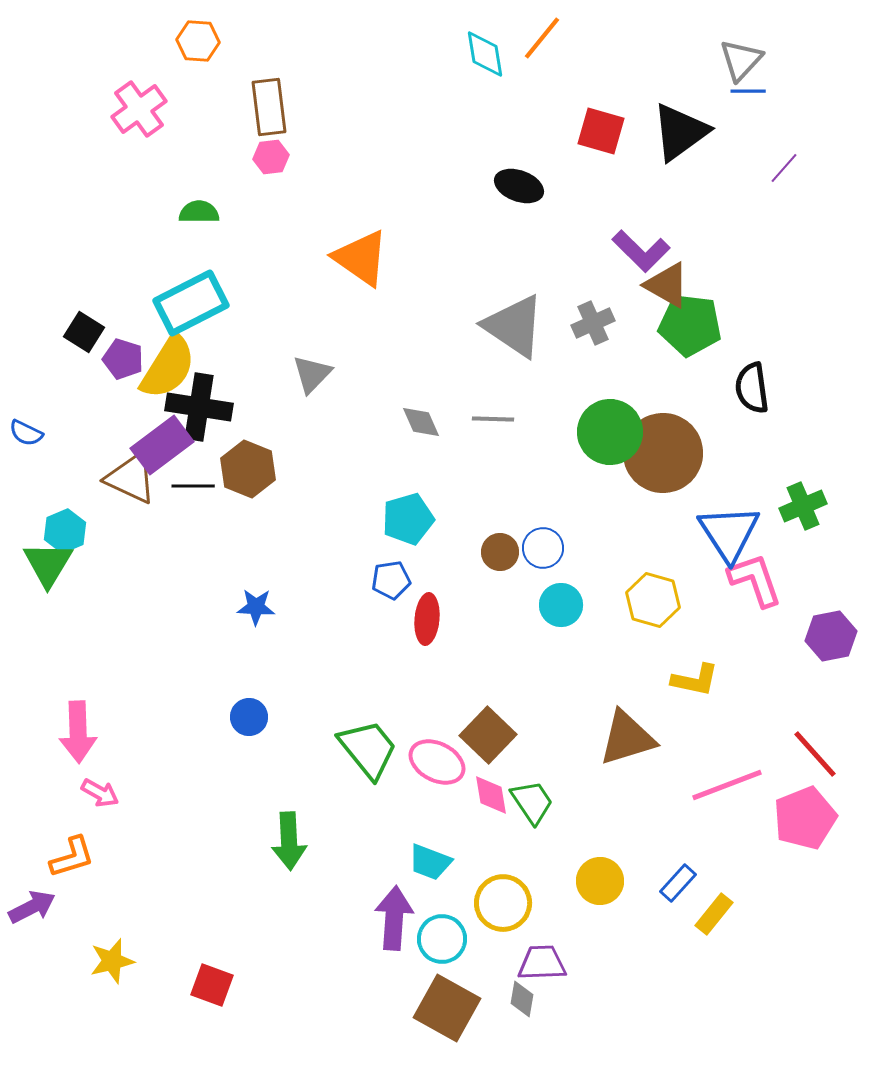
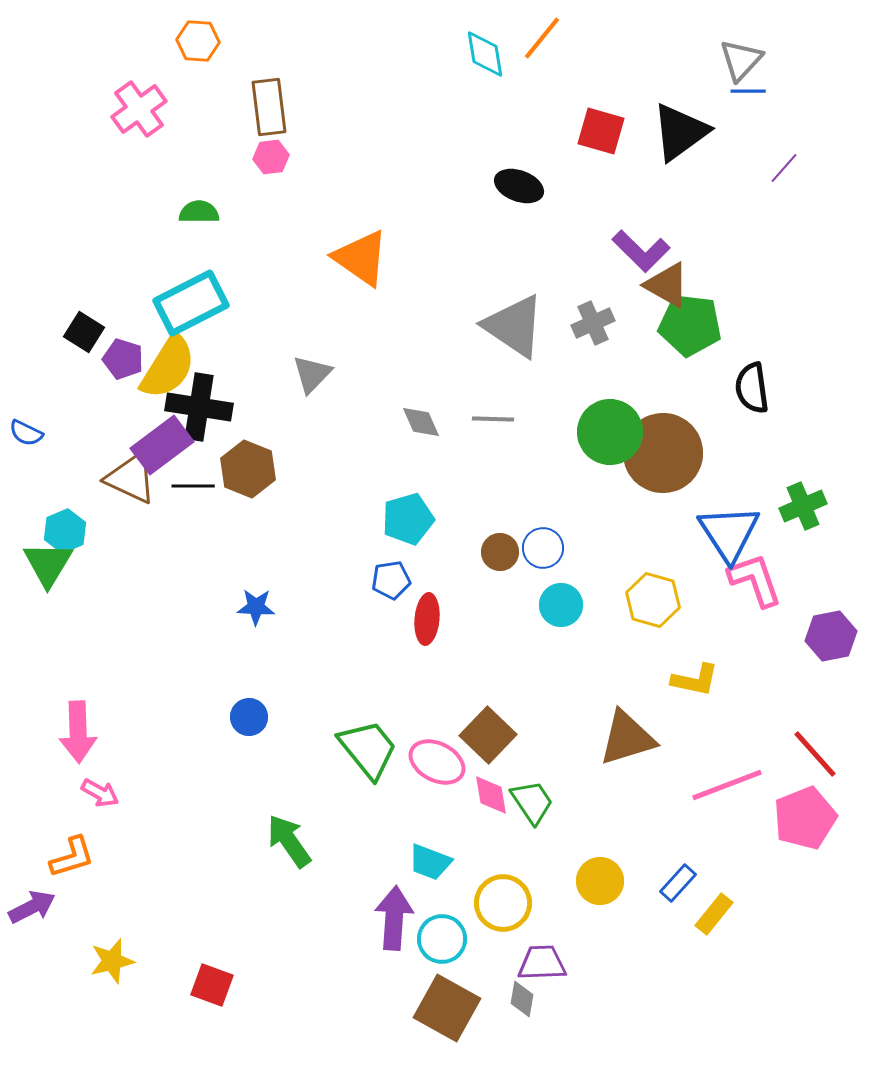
green arrow at (289, 841): rotated 148 degrees clockwise
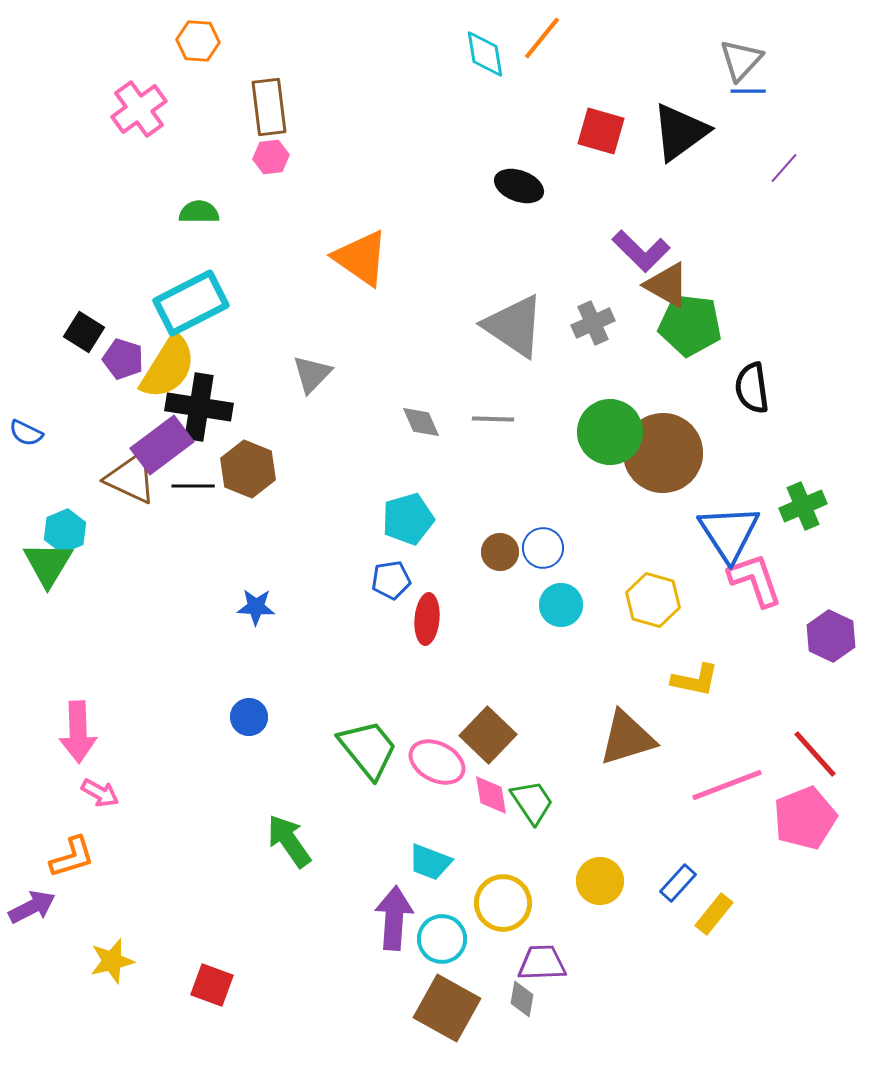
purple hexagon at (831, 636): rotated 24 degrees counterclockwise
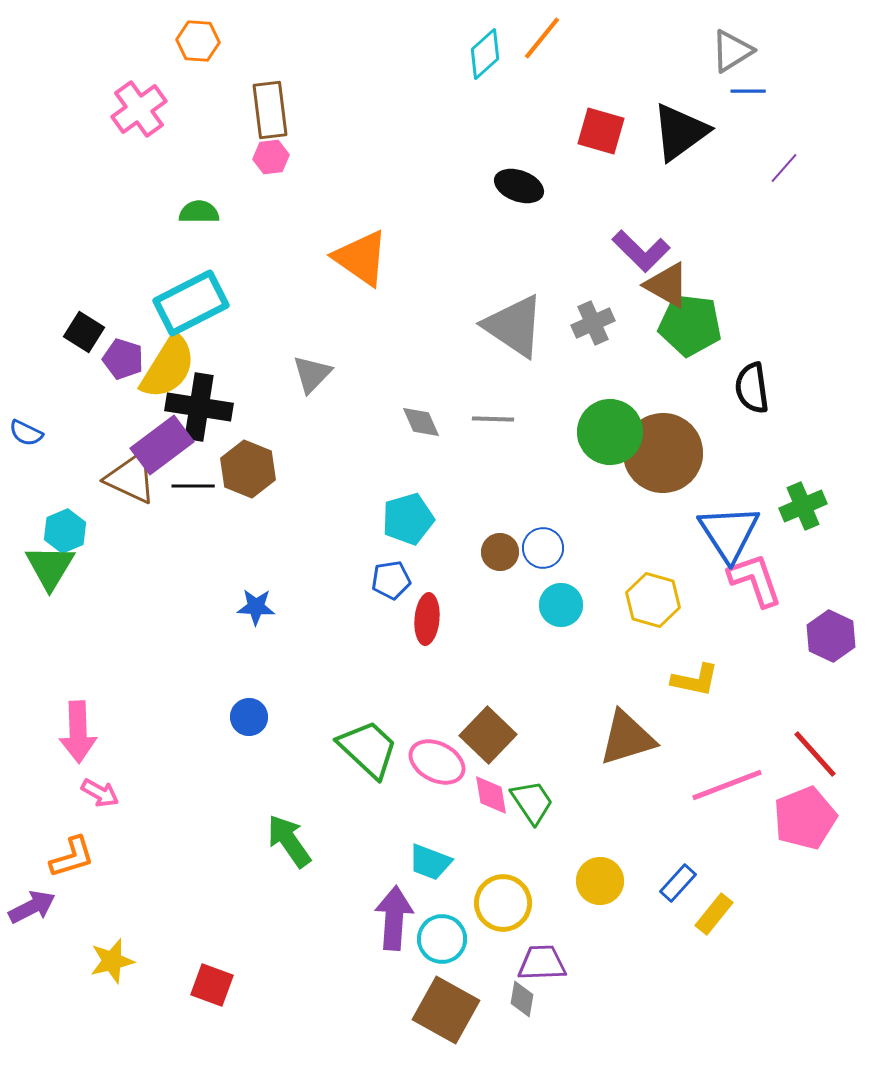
cyan diamond at (485, 54): rotated 57 degrees clockwise
gray triangle at (741, 60): moved 9 px left, 9 px up; rotated 15 degrees clockwise
brown rectangle at (269, 107): moved 1 px right, 3 px down
green triangle at (48, 564): moved 2 px right, 3 px down
green trapezoid at (368, 749): rotated 8 degrees counterclockwise
brown square at (447, 1008): moved 1 px left, 2 px down
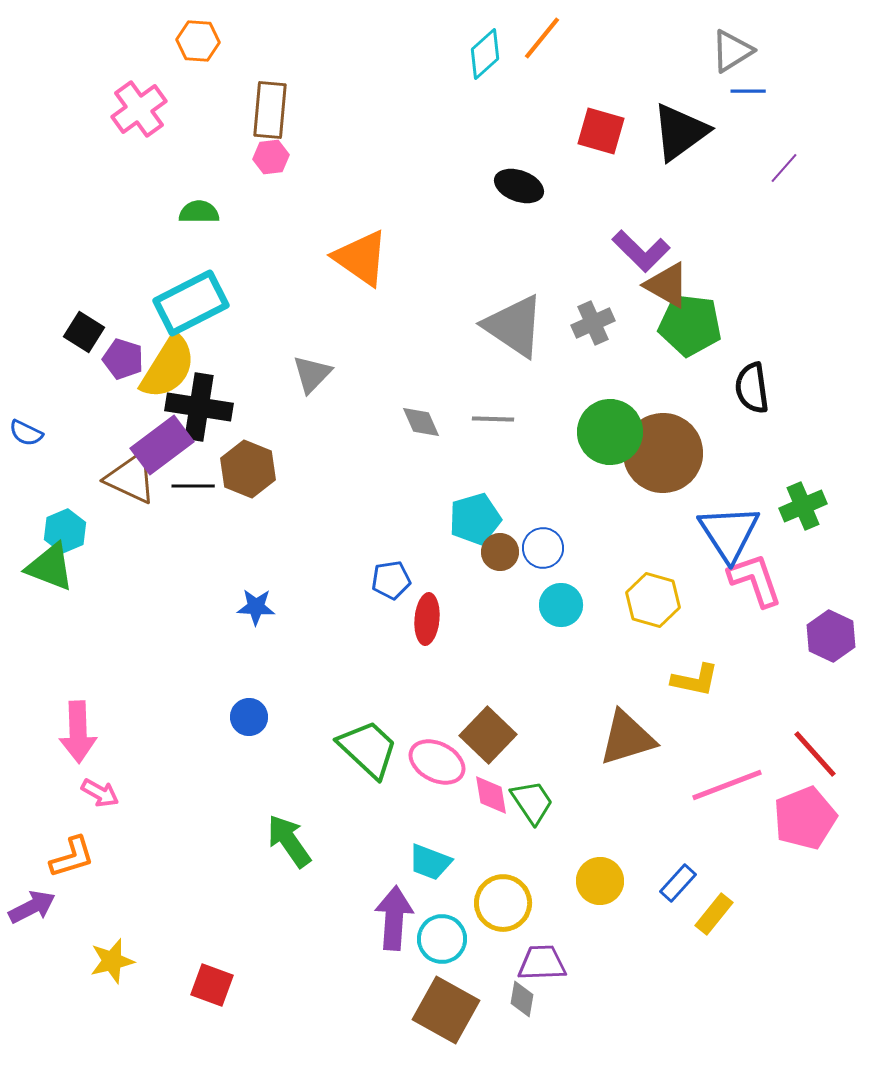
brown rectangle at (270, 110): rotated 12 degrees clockwise
cyan pentagon at (408, 519): moved 67 px right
green triangle at (50, 567): rotated 40 degrees counterclockwise
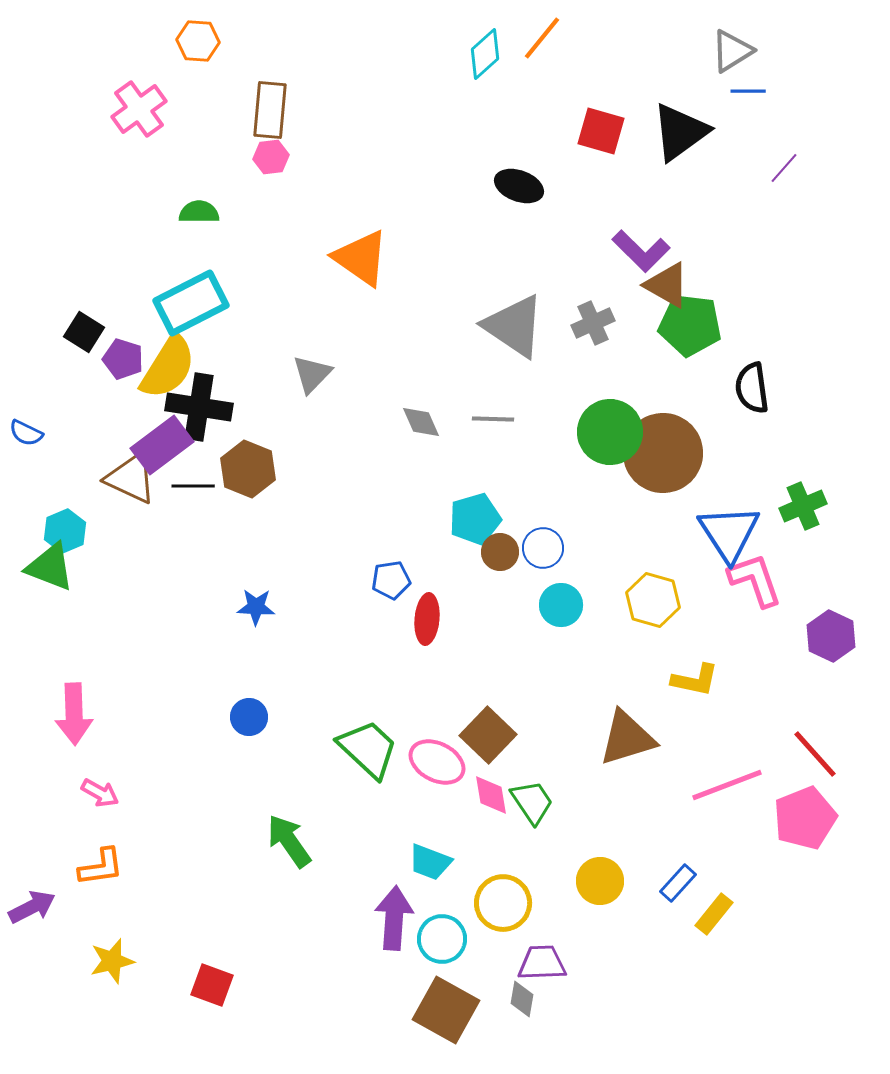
pink arrow at (78, 732): moved 4 px left, 18 px up
orange L-shape at (72, 857): moved 29 px right, 10 px down; rotated 9 degrees clockwise
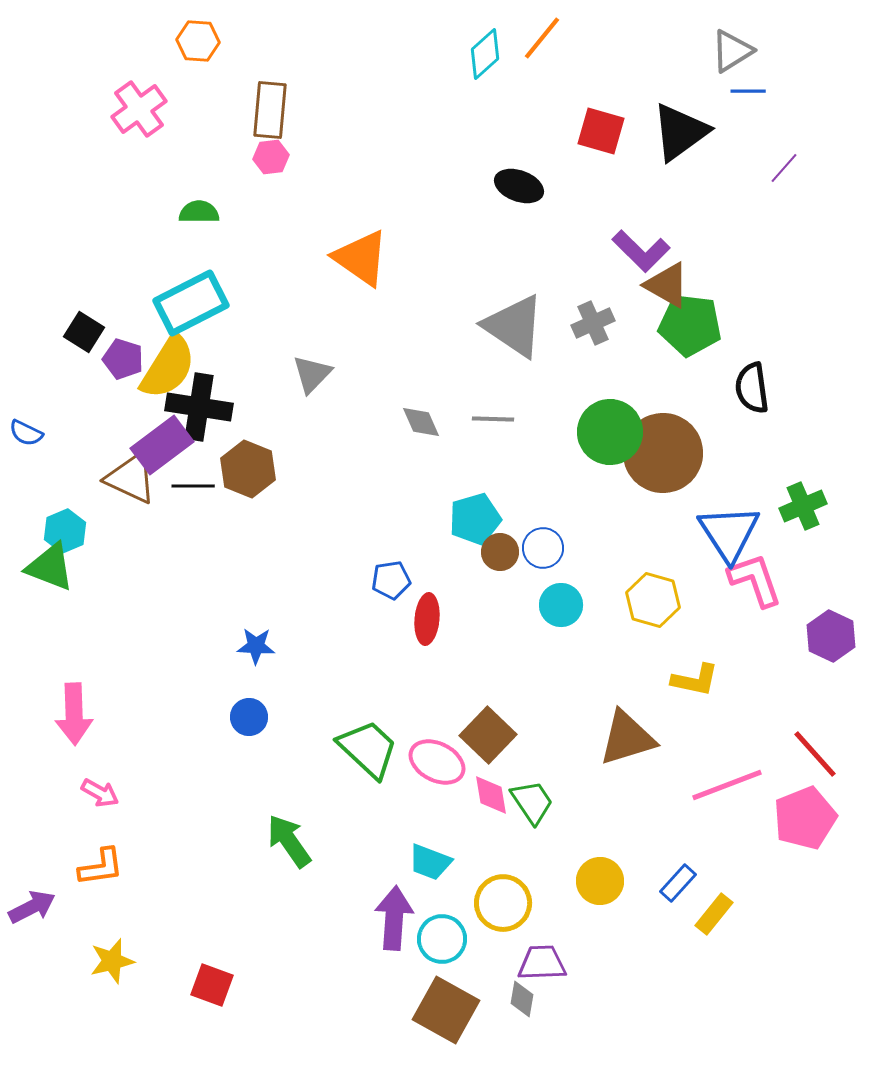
blue star at (256, 607): moved 39 px down
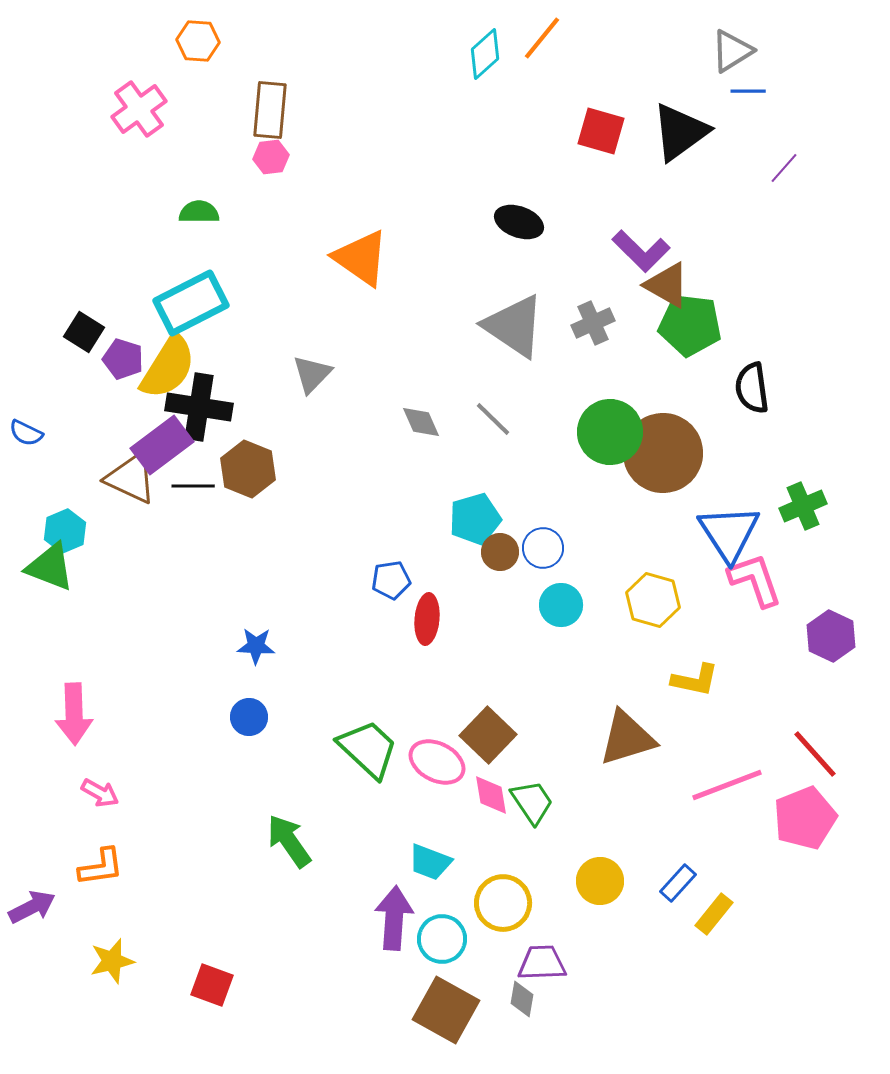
black ellipse at (519, 186): moved 36 px down
gray line at (493, 419): rotated 42 degrees clockwise
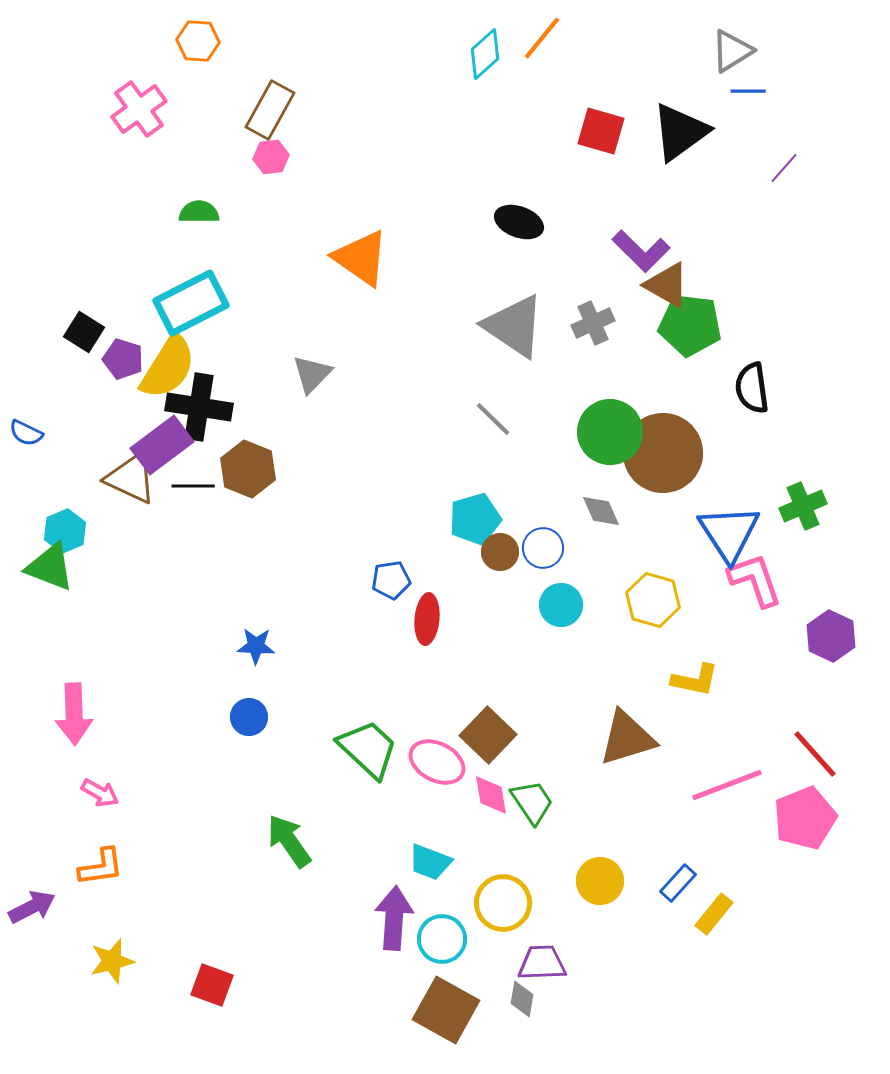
brown rectangle at (270, 110): rotated 24 degrees clockwise
gray diamond at (421, 422): moved 180 px right, 89 px down
